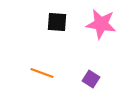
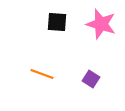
pink star: rotated 8 degrees clockwise
orange line: moved 1 px down
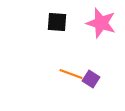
pink star: moved 1 px up
orange line: moved 29 px right
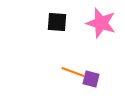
orange line: moved 2 px right, 2 px up
purple square: rotated 18 degrees counterclockwise
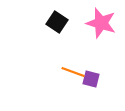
black square: rotated 30 degrees clockwise
